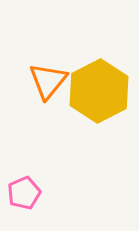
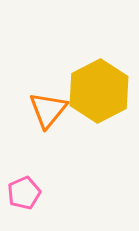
orange triangle: moved 29 px down
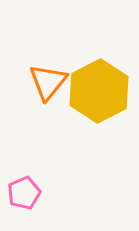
orange triangle: moved 28 px up
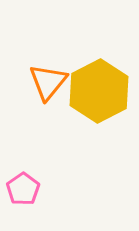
pink pentagon: moved 1 px left, 4 px up; rotated 12 degrees counterclockwise
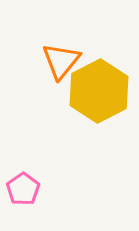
orange triangle: moved 13 px right, 21 px up
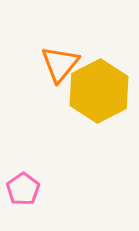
orange triangle: moved 1 px left, 3 px down
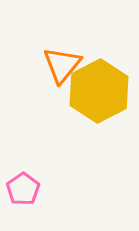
orange triangle: moved 2 px right, 1 px down
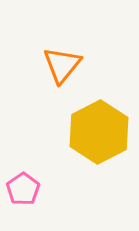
yellow hexagon: moved 41 px down
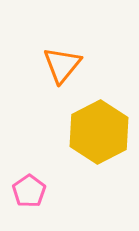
pink pentagon: moved 6 px right, 2 px down
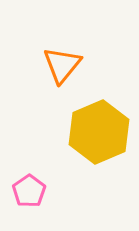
yellow hexagon: rotated 4 degrees clockwise
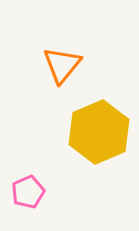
pink pentagon: moved 1 px left, 1 px down; rotated 12 degrees clockwise
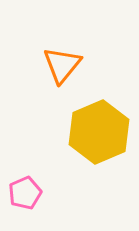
pink pentagon: moved 3 px left, 1 px down
